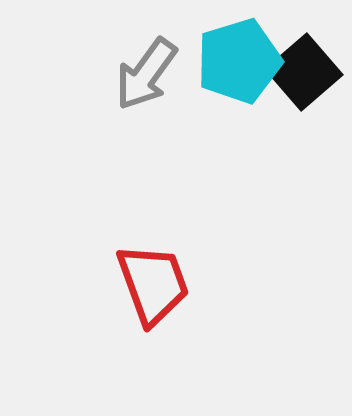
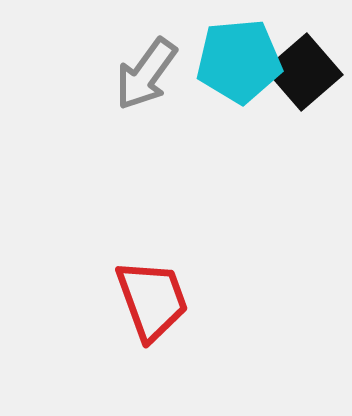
cyan pentagon: rotated 12 degrees clockwise
red trapezoid: moved 1 px left, 16 px down
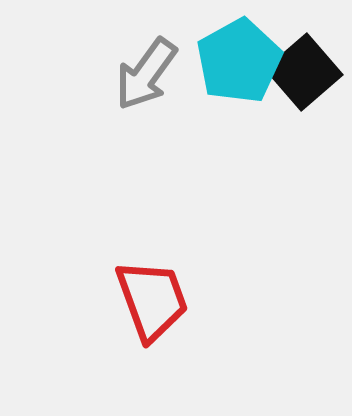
cyan pentagon: rotated 24 degrees counterclockwise
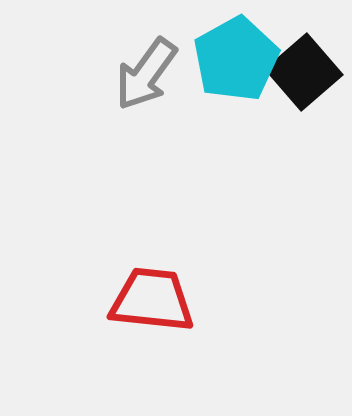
cyan pentagon: moved 3 px left, 2 px up
red trapezoid: rotated 64 degrees counterclockwise
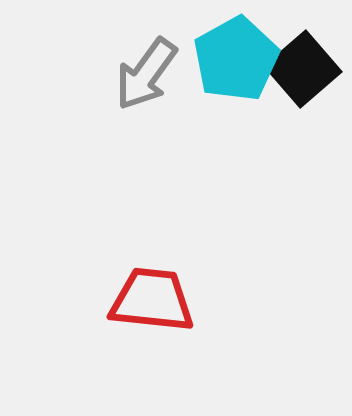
black square: moved 1 px left, 3 px up
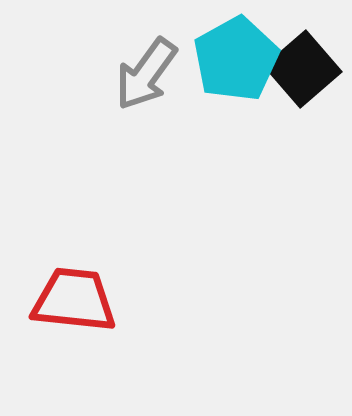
red trapezoid: moved 78 px left
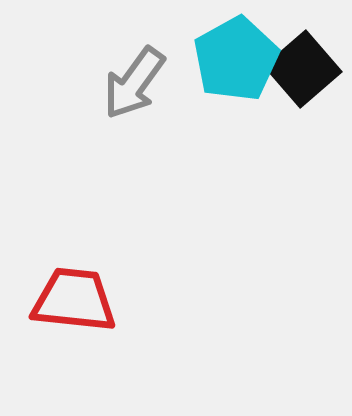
gray arrow: moved 12 px left, 9 px down
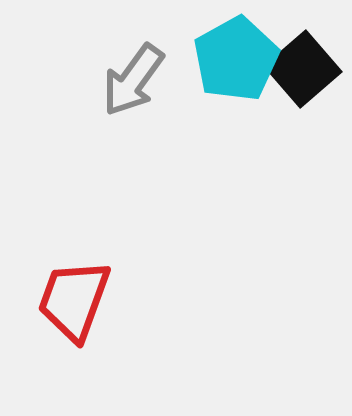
gray arrow: moved 1 px left, 3 px up
red trapezoid: rotated 76 degrees counterclockwise
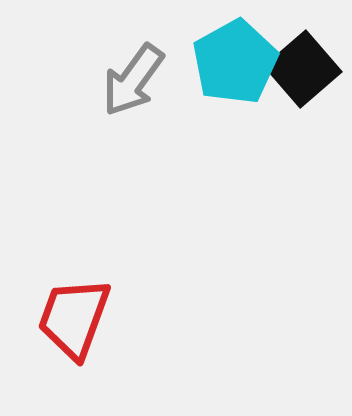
cyan pentagon: moved 1 px left, 3 px down
red trapezoid: moved 18 px down
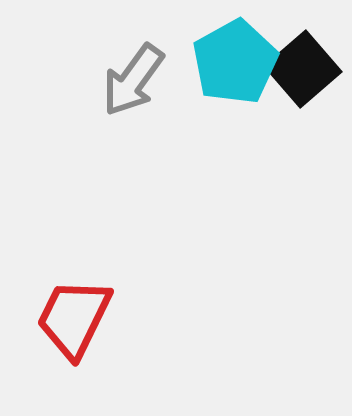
red trapezoid: rotated 6 degrees clockwise
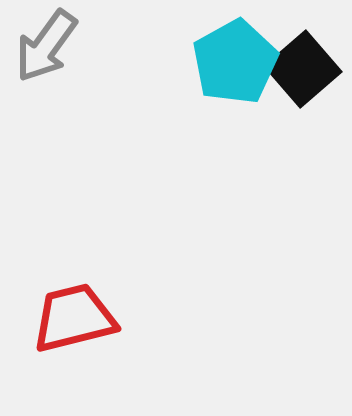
gray arrow: moved 87 px left, 34 px up
red trapezoid: rotated 50 degrees clockwise
